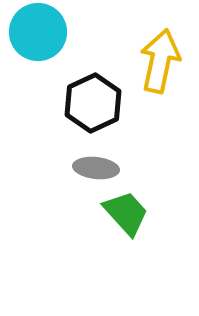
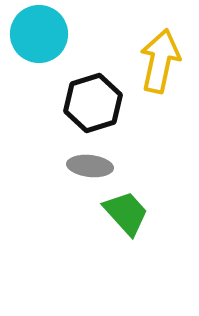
cyan circle: moved 1 px right, 2 px down
black hexagon: rotated 8 degrees clockwise
gray ellipse: moved 6 px left, 2 px up
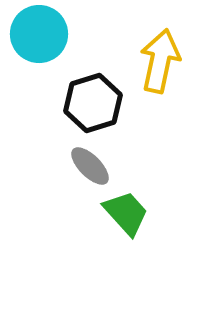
gray ellipse: rotated 39 degrees clockwise
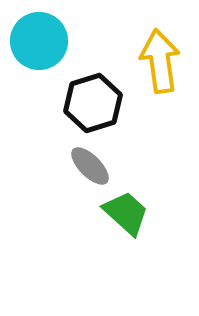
cyan circle: moved 7 px down
yellow arrow: rotated 20 degrees counterclockwise
green trapezoid: rotated 6 degrees counterclockwise
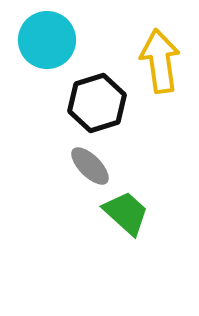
cyan circle: moved 8 px right, 1 px up
black hexagon: moved 4 px right
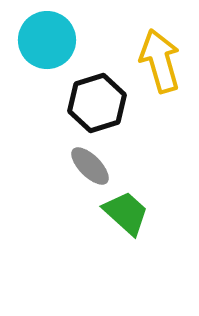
yellow arrow: rotated 8 degrees counterclockwise
